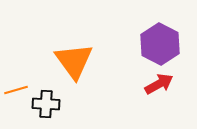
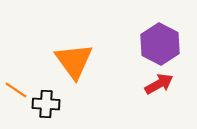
orange line: rotated 50 degrees clockwise
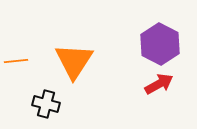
orange triangle: rotated 9 degrees clockwise
orange line: moved 29 px up; rotated 40 degrees counterclockwise
black cross: rotated 12 degrees clockwise
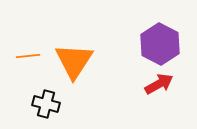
orange line: moved 12 px right, 5 px up
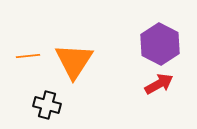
black cross: moved 1 px right, 1 px down
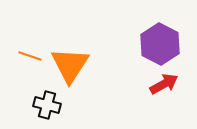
orange line: moved 2 px right; rotated 25 degrees clockwise
orange triangle: moved 4 px left, 4 px down
red arrow: moved 5 px right
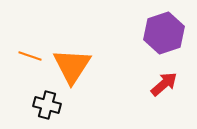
purple hexagon: moved 4 px right, 11 px up; rotated 15 degrees clockwise
orange triangle: moved 2 px right, 1 px down
red arrow: rotated 12 degrees counterclockwise
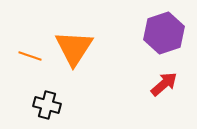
orange triangle: moved 2 px right, 18 px up
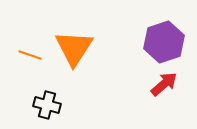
purple hexagon: moved 9 px down
orange line: moved 1 px up
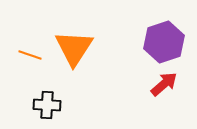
black cross: rotated 12 degrees counterclockwise
